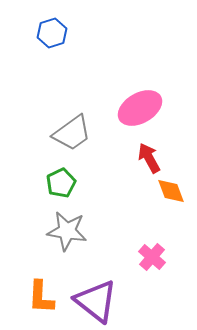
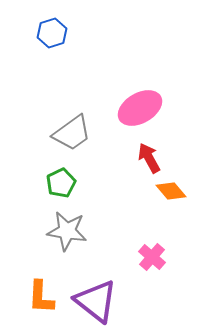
orange diamond: rotated 20 degrees counterclockwise
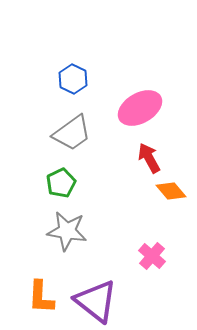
blue hexagon: moved 21 px right, 46 px down; rotated 16 degrees counterclockwise
pink cross: moved 1 px up
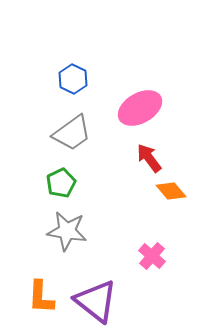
red arrow: rotated 8 degrees counterclockwise
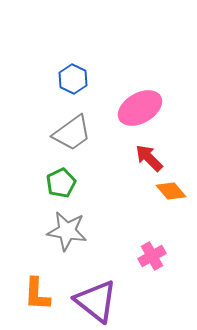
red arrow: rotated 8 degrees counterclockwise
pink cross: rotated 20 degrees clockwise
orange L-shape: moved 4 px left, 3 px up
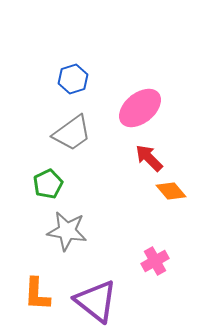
blue hexagon: rotated 16 degrees clockwise
pink ellipse: rotated 9 degrees counterclockwise
green pentagon: moved 13 px left, 1 px down
pink cross: moved 3 px right, 5 px down
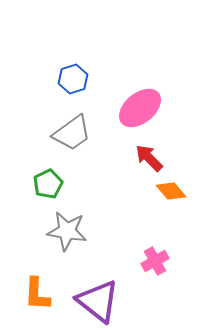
purple triangle: moved 2 px right
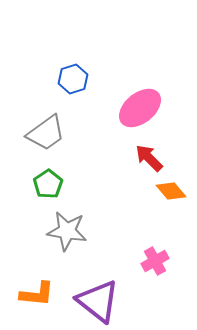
gray trapezoid: moved 26 px left
green pentagon: rotated 8 degrees counterclockwise
orange L-shape: rotated 87 degrees counterclockwise
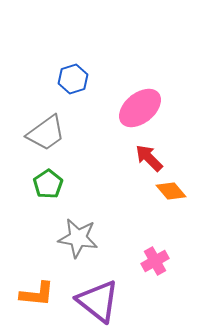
gray star: moved 11 px right, 7 px down
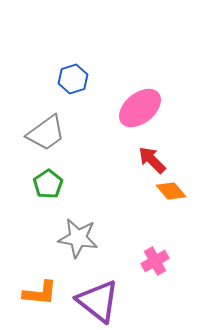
red arrow: moved 3 px right, 2 px down
orange L-shape: moved 3 px right, 1 px up
